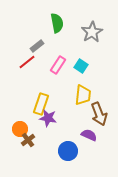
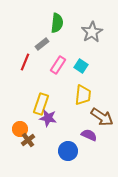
green semicircle: rotated 18 degrees clockwise
gray rectangle: moved 5 px right, 2 px up
red line: moved 2 px left; rotated 30 degrees counterclockwise
brown arrow: moved 3 px right, 3 px down; rotated 35 degrees counterclockwise
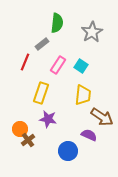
yellow rectangle: moved 11 px up
purple star: moved 1 px down
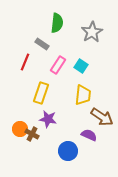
gray rectangle: rotated 72 degrees clockwise
brown cross: moved 4 px right, 6 px up; rotated 24 degrees counterclockwise
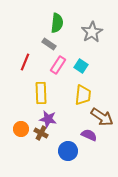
gray rectangle: moved 7 px right
yellow rectangle: rotated 20 degrees counterclockwise
orange circle: moved 1 px right
brown cross: moved 9 px right, 1 px up
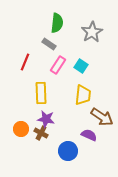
purple star: moved 2 px left
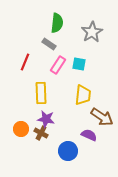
cyan square: moved 2 px left, 2 px up; rotated 24 degrees counterclockwise
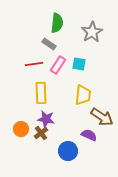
red line: moved 9 px right, 2 px down; rotated 60 degrees clockwise
brown cross: rotated 24 degrees clockwise
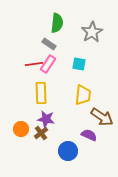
pink rectangle: moved 10 px left, 1 px up
